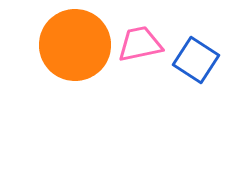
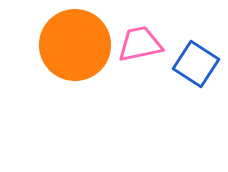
blue square: moved 4 px down
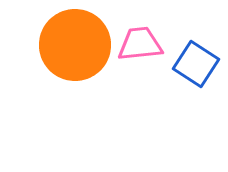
pink trapezoid: rotated 6 degrees clockwise
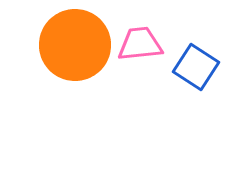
blue square: moved 3 px down
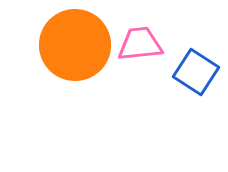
blue square: moved 5 px down
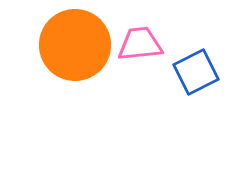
blue square: rotated 30 degrees clockwise
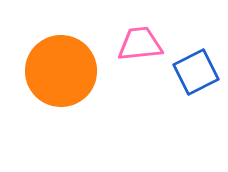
orange circle: moved 14 px left, 26 px down
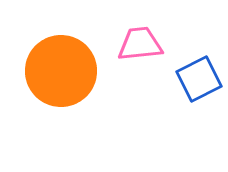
blue square: moved 3 px right, 7 px down
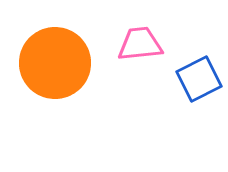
orange circle: moved 6 px left, 8 px up
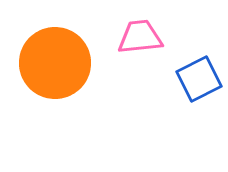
pink trapezoid: moved 7 px up
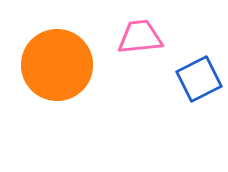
orange circle: moved 2 px right, 2 px down
